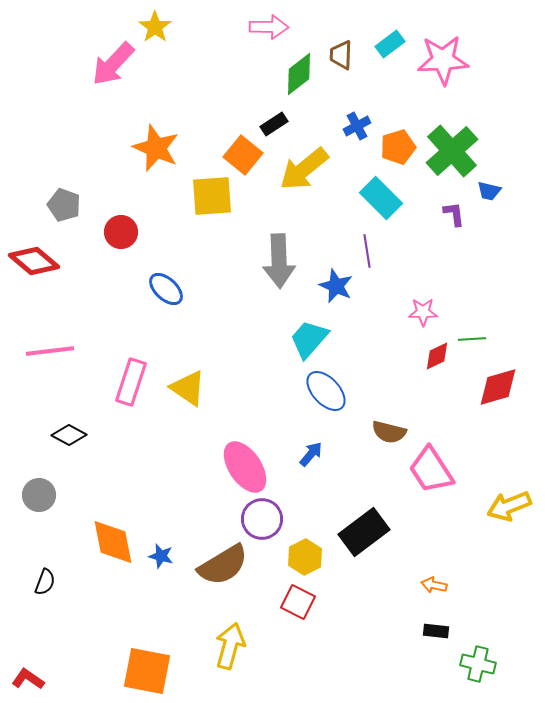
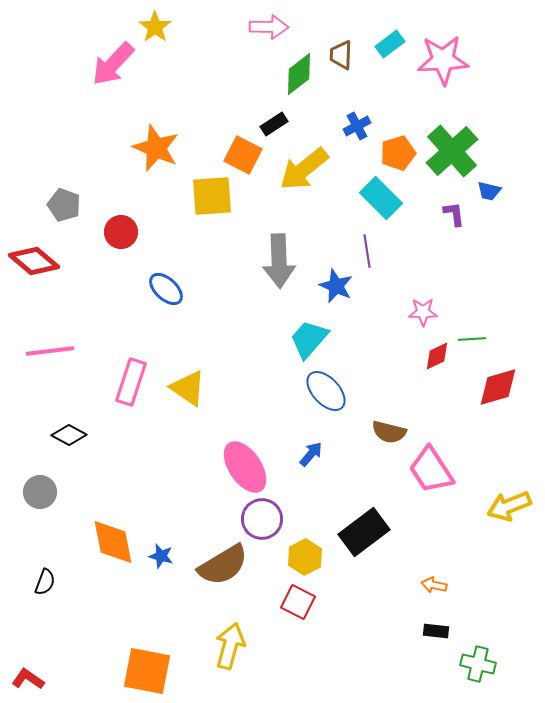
orange pentagon at (398, 147): moved 6 px down
orange square at (243, 155): rotated 12 degrees counterclockwise
gray circle at (39, 495): moved 1 px right, 3 px up
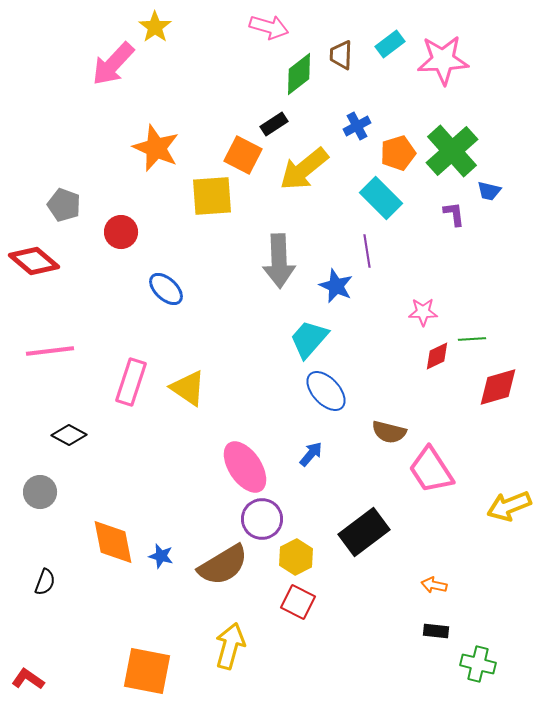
pink arrow at (269, 27): rotated 15 degrees clockwise
yellow hexagon at (305, 557): moved 9 px left
